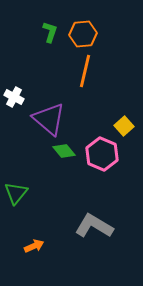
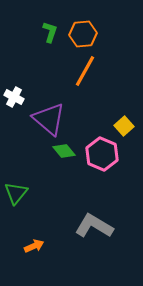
orange line: rotated 16 degrees clockwise
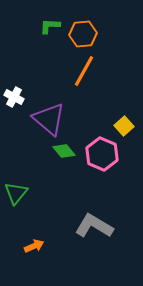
green L-shape: moved 6 px up; rotated 105 degrees counterclockwise
orange line: moved 1 px left
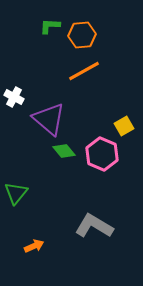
orange hexagon: moved 1 px left, 1 px down
orange line: rotated 32 degrees clockwise
yellow square: rotated 12 degrees clockwise
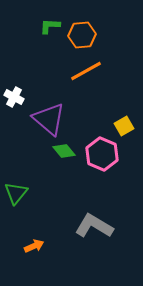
orange line: moved 2 px right
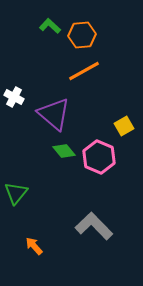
green L-shape: rotated 40 degrees clockwise
orange line: moved 2 px left
purple triangle: moved 5 px right, 5 px up
pink hexagon: moved 3 px left, 3 px down
gray L-shape: rotated 15 degrees clockwise
orange arrow: rotated 108 degrees counterclockwise
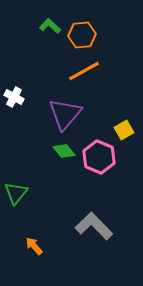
purple triangle: moved 11 px right; rotated 30 degrees clockwise
yellow square: moved 4 px down
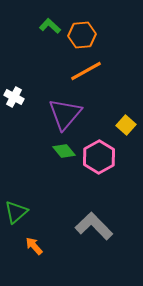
orange line: moved 2 px right
yellow square: moved 2 px right, 5 px up; rotated 18 degrees counterclockwise
pink hexagon: rotated 8 degrees clockwise
green triangle: moved 19 px down; rotated 10 degrees clockwise
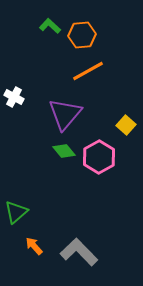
orange line: moved 2 px right
gray L-shape: moved 15 px left, 26 px down
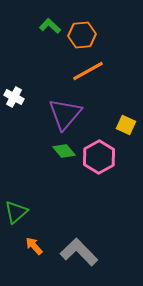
yellow square: rotated 18 degrees counterclockwise
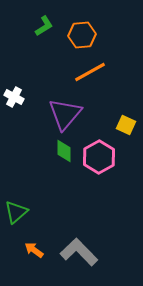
green L-shape: moved 6 px left; rotated 105 degrees clockwise
orange line: moved 2 px right, 1 px down
green diamond: rotated 40 degrees clockwise
orange arrow: moved 4 px down; rotated 12 degrees counterclockwise
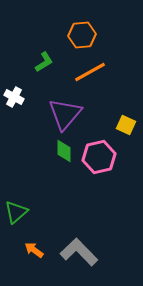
green L-shape: moved 36 px down
pink hexagon: rotated 16 degrees clockwise
